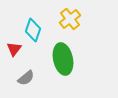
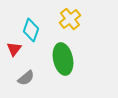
cyan diamond: moved 2 px left
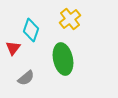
red triangle: moved 1 px left, 1 px up
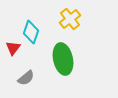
cyan diamond: moved 2 px down
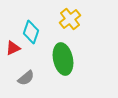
red triangle: rotated 28 degrees clockwise
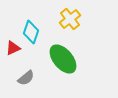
green ellipse: rotated 28 degrees counterclockwise
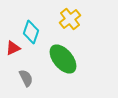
gray semicircle: rotated 78 degrees counterclockwise
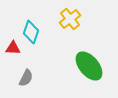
red triangle: rotated 28 degrees clockwise
green ellipse: moved 26 px right, 7 px down
gray semicircle: rotated 54 degrees clockwise
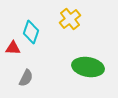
green ellipse: moved 1 px left, 1 px down; rotated 40 degrees counterclockwise
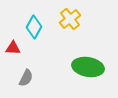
cyan diamond: moved 3 px right, 5 px up; rotated 10 degrees clockwise
